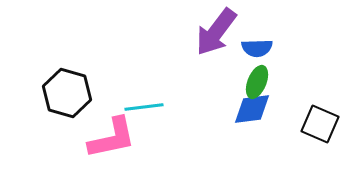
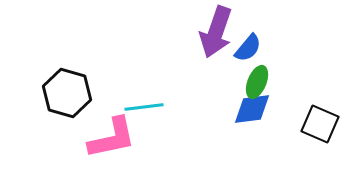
purple arrow: rotated 18 degrees counterclockwise
blue semicircle: moved 9 px left; rotated 48 degrees counterclockwise
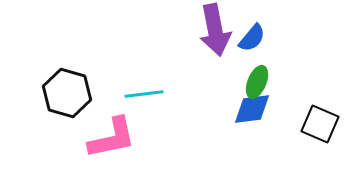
purple arrow: moved 1 px left, 2 px up; rotated 30 degrees counterclockwise
blue semicircle: moved 4 px right, 10 px up
cyan line: moved 13 px up
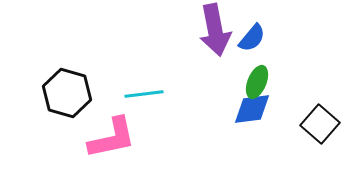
black square: rotated 18 degrees clockwise
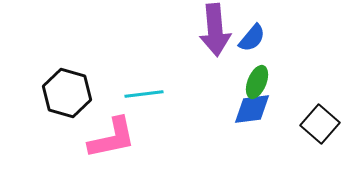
purple arrow: rotated 6 degrees clockwise
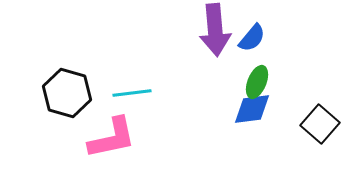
cyan line: moved 12 px left, 1 px up
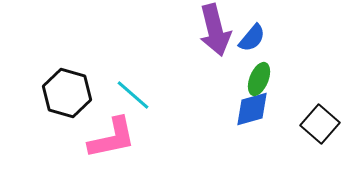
purple arrow: rotated 9 degrees counterclockwise
green ellipse: moved 2 px right, 3 px up
cyan line: moved 1 px right, 2 px down; rotated 48 degrees clockwise
blue diamond: rotated 9 degrees counterclockwise
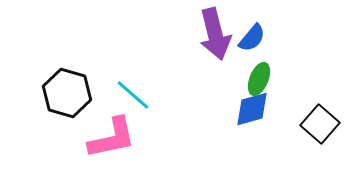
purple arrow: moved 4 px down
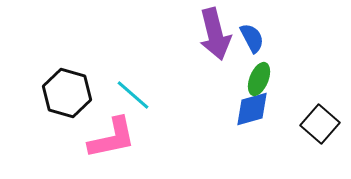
blue semicircle: rotated 68 degrees counterclockwise
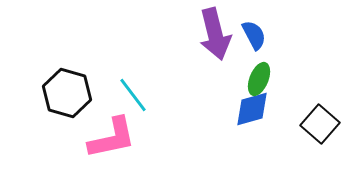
blue semicircle: moved 2 px right, 3 px up
cyan line: rotated 12 degrees clockwise
